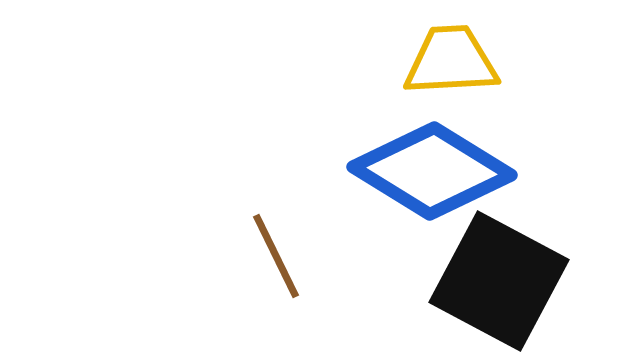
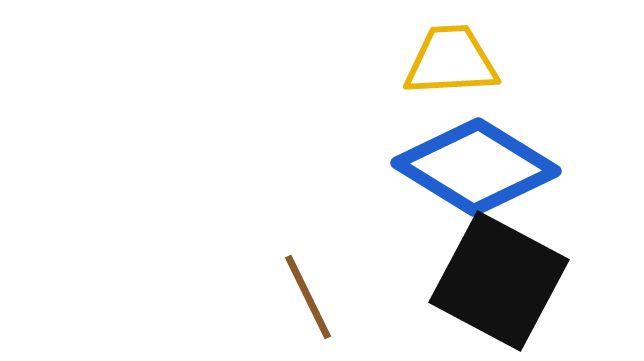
blue diamond: moved 44 px right, 4 px up
brown line: moved 32 px right, 41 px down
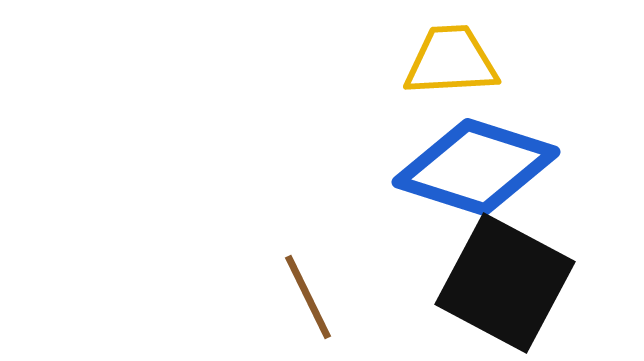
blue diamond: rotated 14 degrees counterclockwise
black square: moved 6 px right, 2 px down
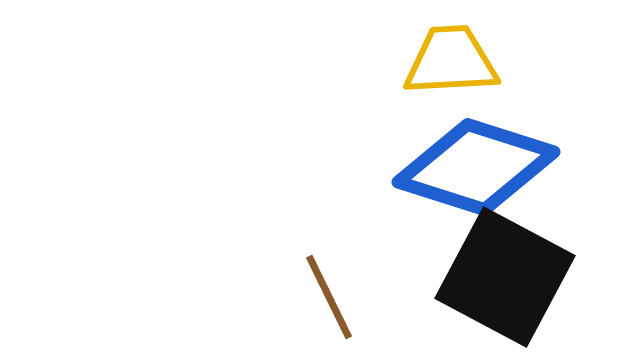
black square: moved 6 px up
brown line: moved 21 px right
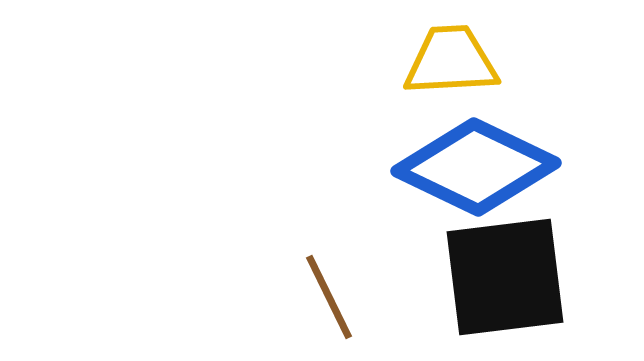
blue diamond: rotated 8 degrees clockwise
black square: rotated 35 degrees counterclockwise
